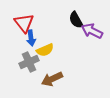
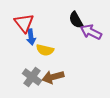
purple arrow: moved 1 px left, 1 px down
blue arrow: moved 1 px up
yellow semicircle: rotated 36 degrees clockwise
gray cross: moved 3 px right, 15 px down; rotated 30 degrees counterclockwise
brown arrow: moved 1 px right, 2 px up; rotated 10 degrees clockwise
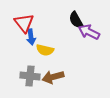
purple arrow: moved 2 px left
gray cross: moved 2 px left, 1 px up; rotated 30 degrees counterclockwise
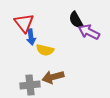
gray cross: moved 9 px down; rotated 12 degrees counterclockwise
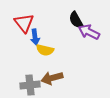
blue arrow: moved 4 px right
brown arrow: moved 1 px left, 1 px down
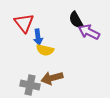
blue arrow: moved 3 px right
gray cross: rotated 18 degrees clockwise
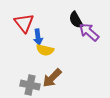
purple arrow: rotated 15 degrees clockwise
brown arrow: rotated 30 degrees counterclockwise
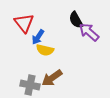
blue arrow: rotated 42 degrees clockwise
brown arrow: rotated 10 degrees clockwise
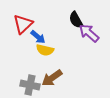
red triangle: moved 1 px left, 1 px down; rotated 25 degrees clockwise
purple arrow: moved 1 px down
blue arrow: rotated 84 degrees counterclockwise
